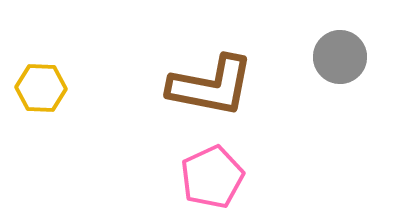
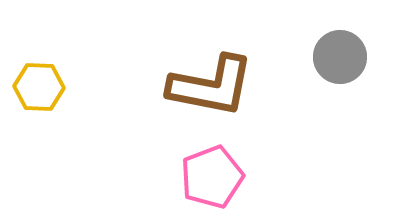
yellow hexagon: moved 2 px left, 1 px up
pink pentagon: rotated 4 degrees clockwise
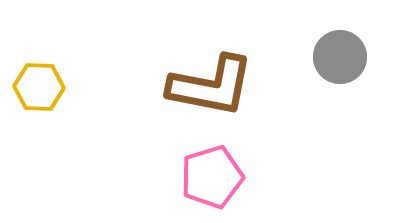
pink pentagon: rotated 4 degrees clockwise
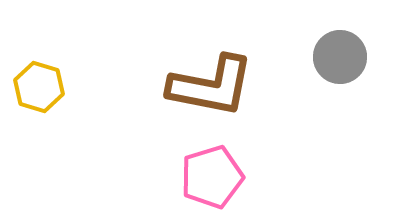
yellow hexagon: rotated 15 degrees clockwise
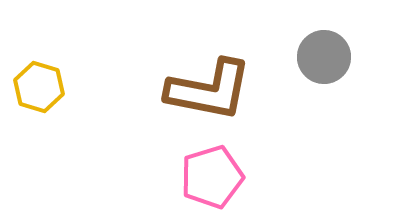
gray circle: moved 16 px left
brown L-shape: moved 2 px left, 4 px down
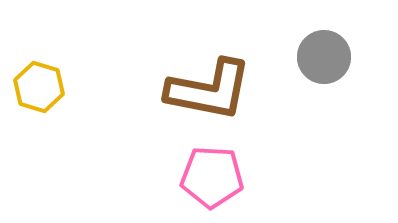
pink pentagon: rotated 20 degrees clockwise
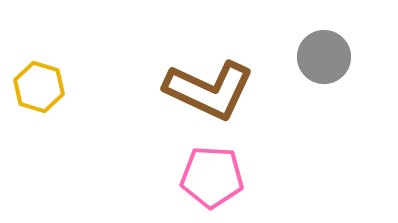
brown L-shape: rotated 14 degrees clockwise
